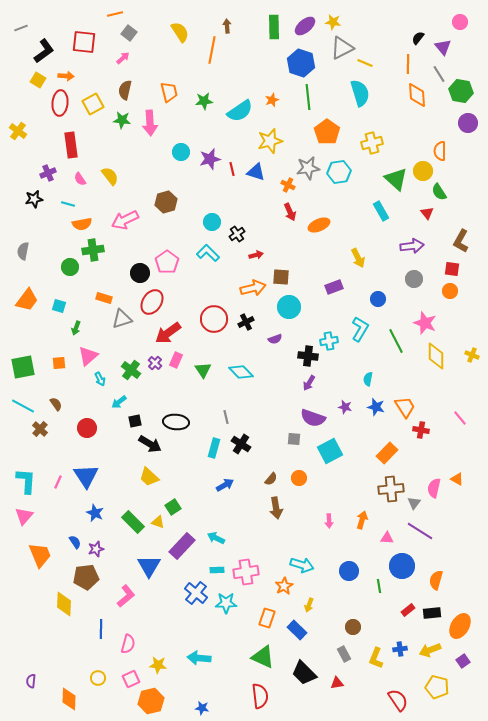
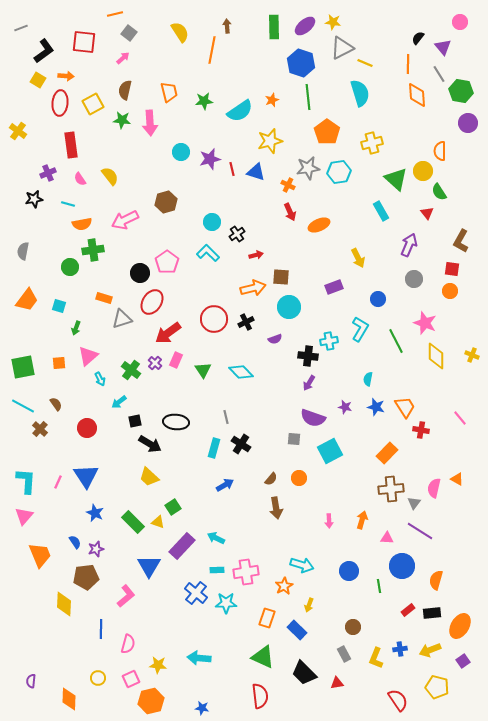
purple arrow at (412, 246): moved 3 px left, 1 px up; rotated 60 degrees counterclockwise
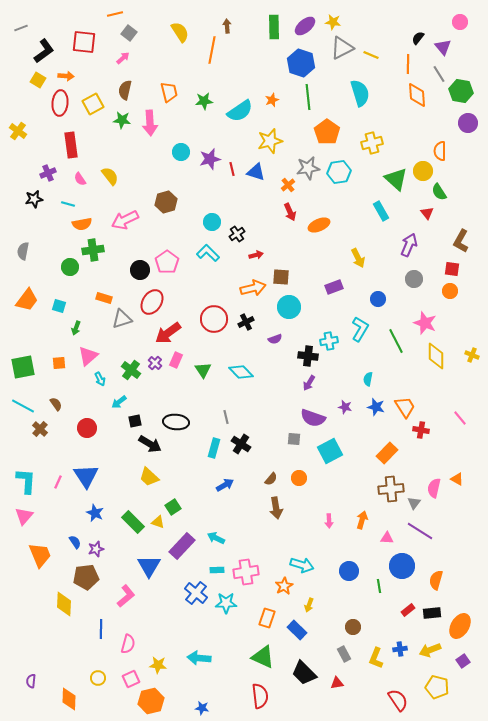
yellow line at (365, 63): moved 6 px right, 8 px up
orange cross at (288, 185): rotated 24 degrees clockwise
black circle at (140, 273): moved 3 px up
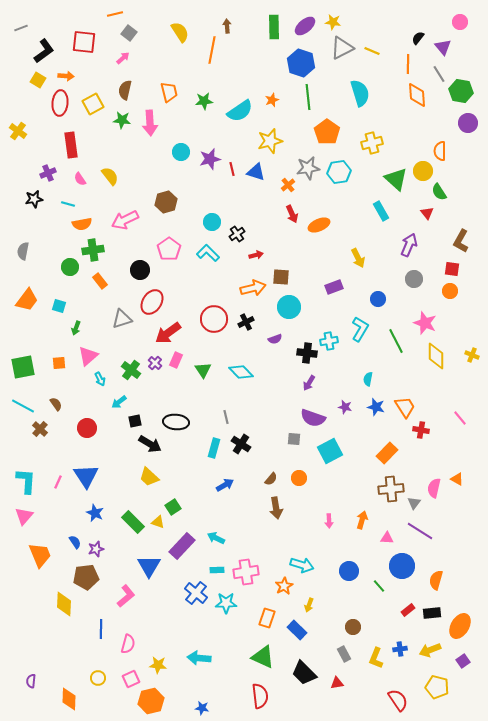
yellow line at (371, 55): moved 1 px right, 4 px up
red arrow at (290, 212): moved 2 px right, 2 px down
pink pentagon at (167, 262): moved 2 px right, 13 px up
orange rectangle at (104, 298): moved 4 px left, 17 px up; rotated 35 degrees clockwise
black cross at (308, 356): moved 1 px left, 3 px up
green line at (379, 586): rotated 32 degrees counterclockwise
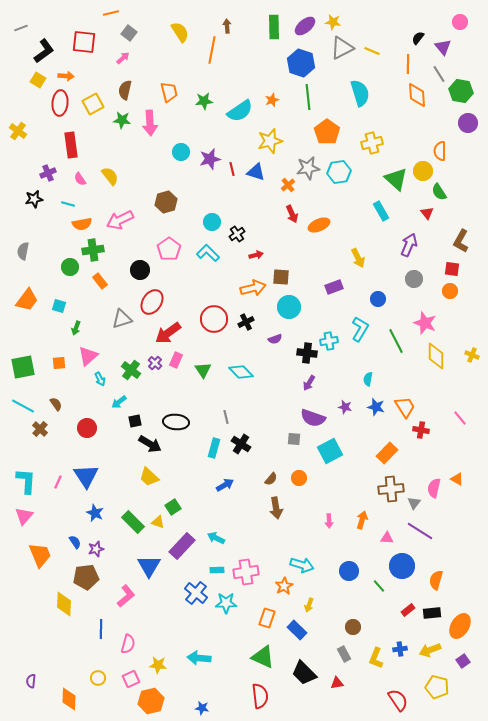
orange line at (115, 14): moved 4 px left, 1 px up
pink arrow at (125, 220): moved 5 px left
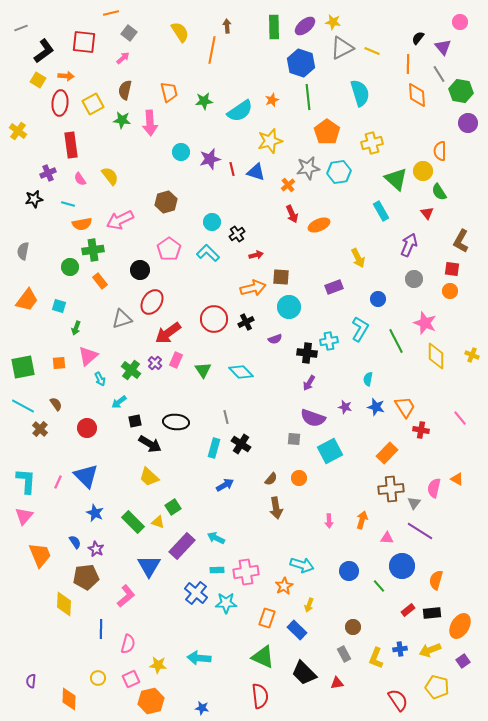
blue triangle at (86, 476): rotated 12 degrees counterclockwise
purple star at (96, 549): rotated 28 degrees counterclockwise
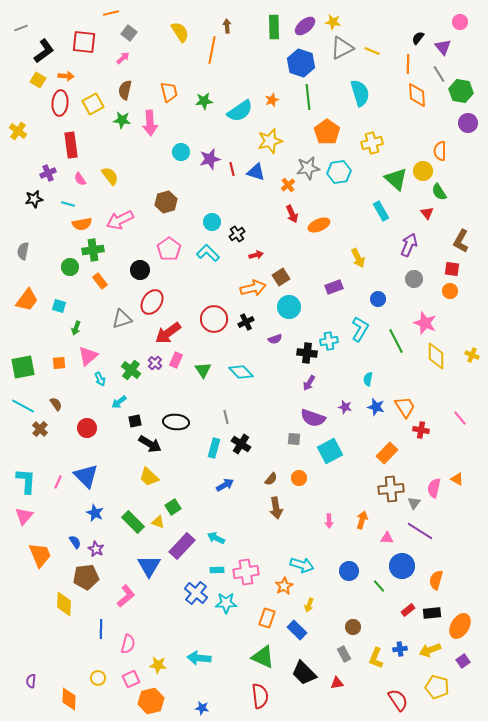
brown square at (281, 277): rotated 36 degrees counterclockwise
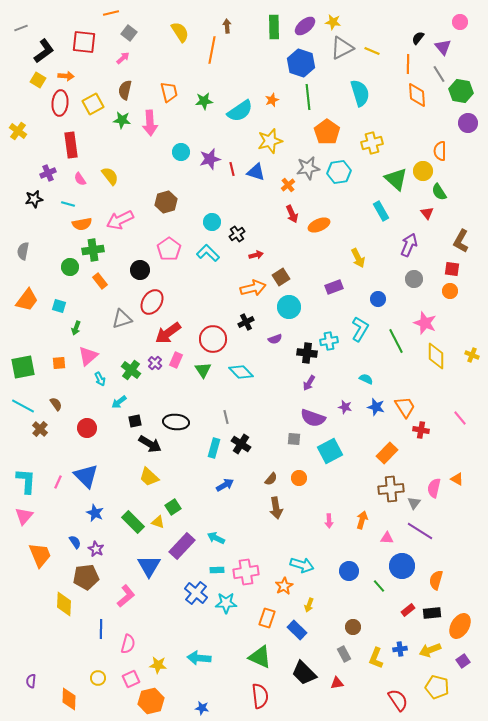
red circle at (214, 319): moved 1 px left, 20 px down
cyan semicircle at (368, 379): moved 2 px left; rotated 104 degrees clockwise
green triangle at (263, 657): moved 3 px left
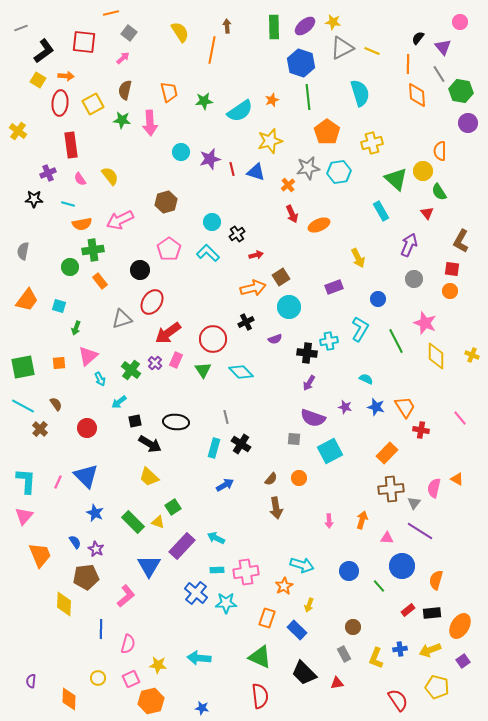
black star at (34, 199): rotated 12 degrees clockwise
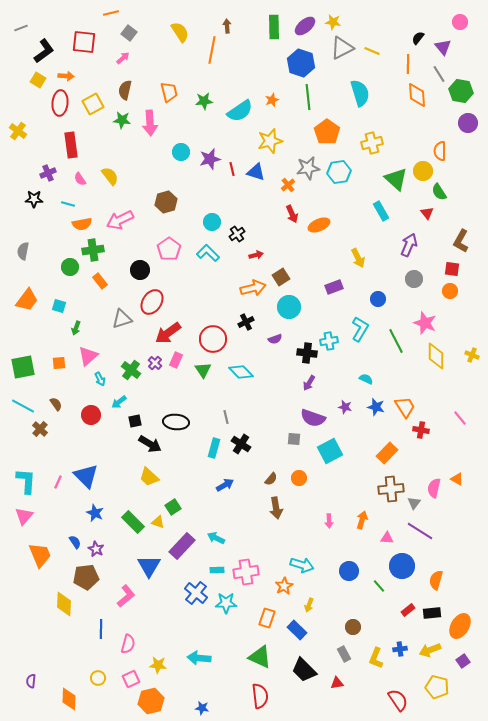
red circle at (87, 428): moved 4 px right, 13 px up
black trapezoid at (304, 673): moved 3 px up
